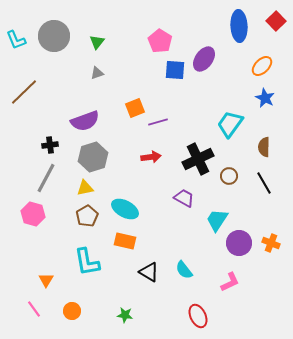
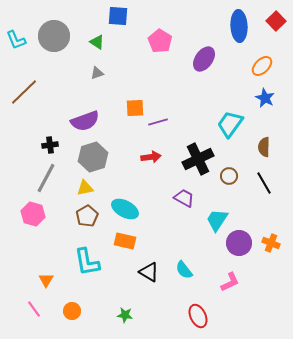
green triangle at (97, 42): rotated 35 degrees counterclockwise
blue square at (175, 70): moved 57 px left, 54 px up
orange square at (135, 108): rotated 18 degrees clockwise
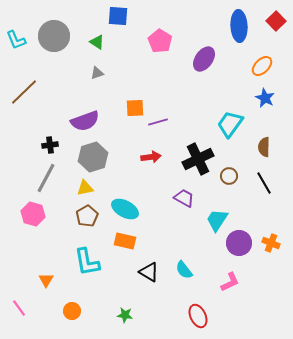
pink line at (34, 309): moved 15 px left, 1 px up
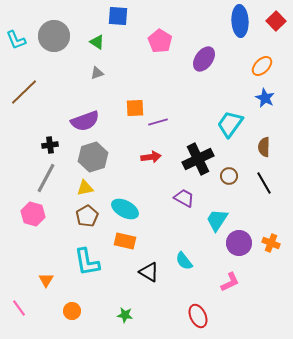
blue ellipse at (239, 26): moved 1 px right, 5 px up
cyan semicircle at (184, 270): moved 9 px up
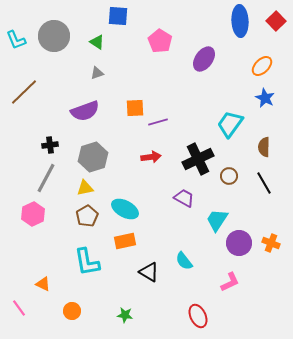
purple semicircle at (85, 121): moved 10 px up
pink hexagon at (33, 214): rotated 20 degrees clockwise
orange rectangle at (125, 241): rotated 25 degrees counterclockwise
orange triangle at (46, 280): moved 3 px left, 4 px down; rotated 35 degrees counterclockwise
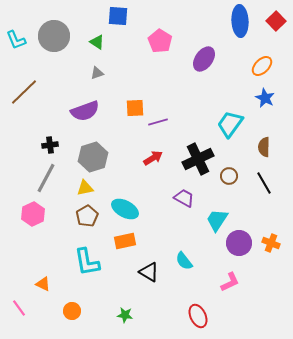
red arrow at (151, 157): moved 2 px right, 1 px down; rotated 24 degrees counterclockwise
